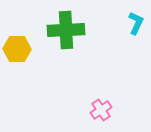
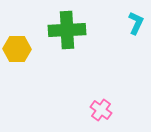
green cross: moved 1 px right
pink cross: rotated 20 degrees counterclockwise
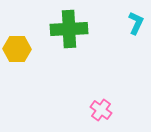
green cross: moved 2 px right, 1 px up
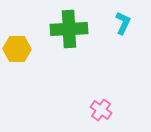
cyan L-shape: moved 13 px left
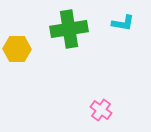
cyan L-shape: rotated 75 degrees clockwise
green cross: rotated 6 degrees counterclockwise
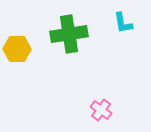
cyan L-shape: rotated 70 degrees clockwise
green cross: moved 5 px down
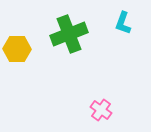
cyan L-shape: rotated 30 degrees clockwise
green cross: rotated 12 degrees counterclockwise
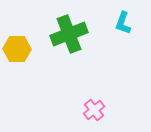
pink cross: moved 7 px left; rotated 15 degrees clockwise
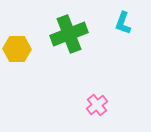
pink cross: moved 3 px right, 5 px up
